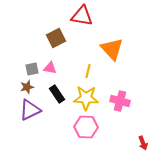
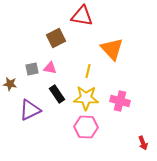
brown star: moved 17 px left, 3 px up; rotated 24 degrees clockwise
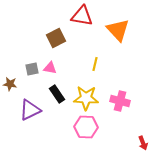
orange triangle: moved 6 px right, 19 px up
yellow line: moved 7 px right, 7 px up
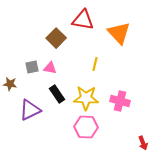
red triangle: moved 1 px right, 4 px down
orange triangle: moved 1 px right, 3 px down
brown square: rotated 18 degrees counterclockwise
gray square: moved 2 px up
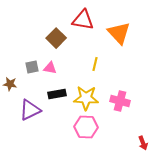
black rectangle: rotated 66 degrees counterclockwise
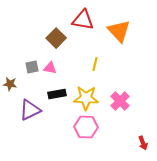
orange triangle: moved 2 px up
pink cross: rotated 30 degrees clockwise
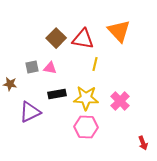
red triangle: moved 19 px down
purple triangle: moved 2 px down
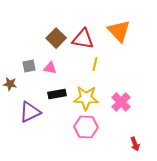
gray square: moved 3 px left, 1 px up
pink cross: moved 1 px right, 1 px down
red arrow: moved 8 px left, 1 px down
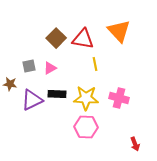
yellow line: rotated 24 degrees counterclockwise
pink triangle: rotated 40 degrees counterclockwise
black rectangle: rotated 12 degrees clockwise
pink cross: moved 2 px left, 4 px up; rotated 30 degrees counterclockwise
purple triangle: moved 2 px right, 12 px up
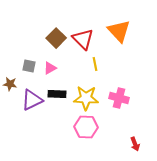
red triangle: rotated 35 degrees clockwise
gray square: rotated 24 degrees clockwise
